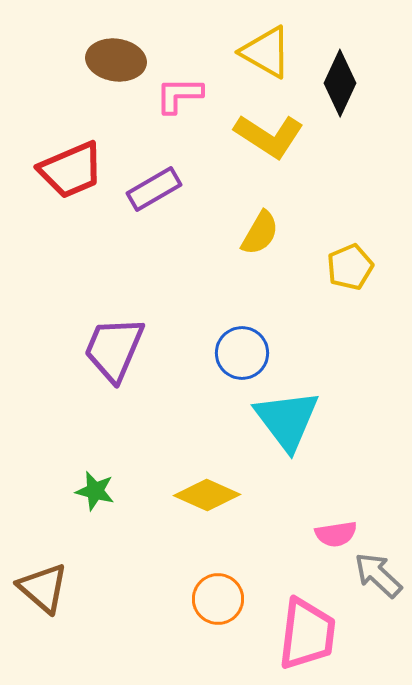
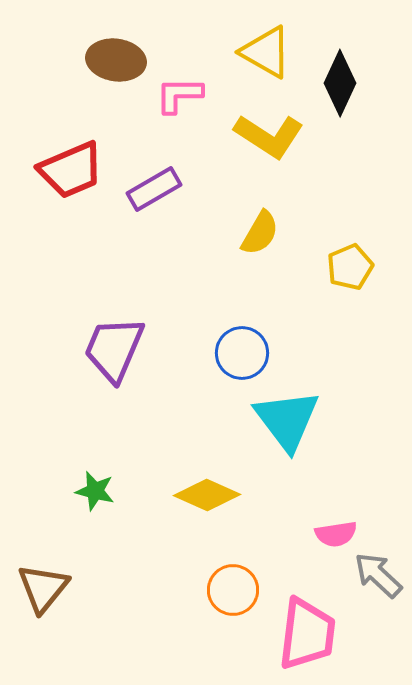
brown triangle: rotated 28 degrees clockwise
orange circle: moved 15 px right, 9 px up
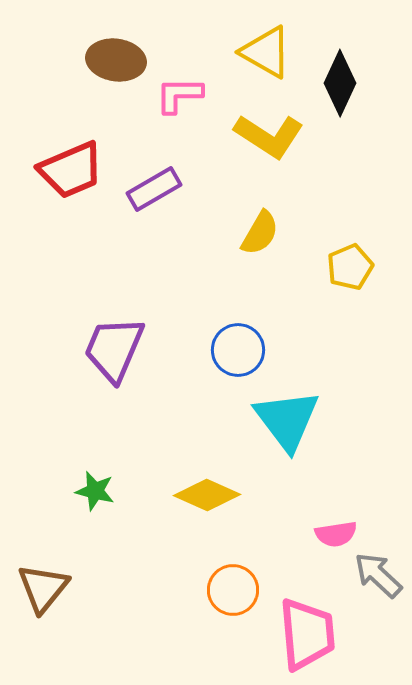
blue circle: moved 4 px left, 3 px up
pink trapezoid: rotated 12 degrees counterclockwise
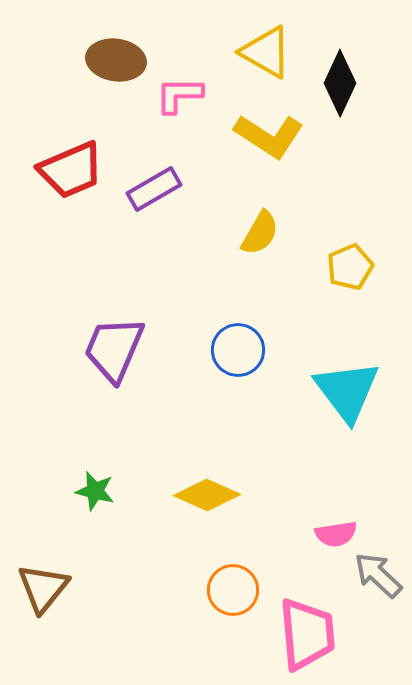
cyan triangle: moved 60 px right, 29 px up
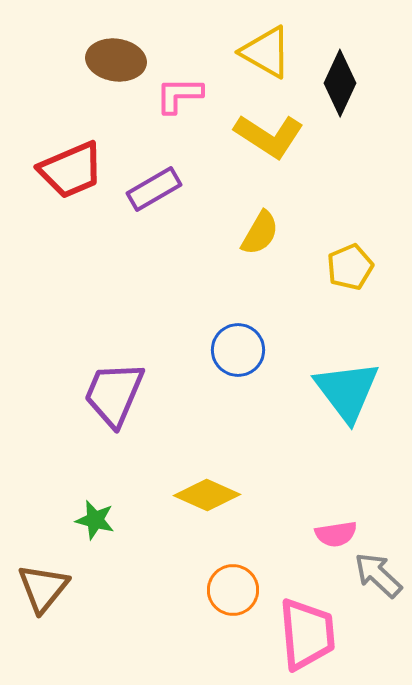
purple trapezoid: moved 45 px down
green star: moved 29 px down
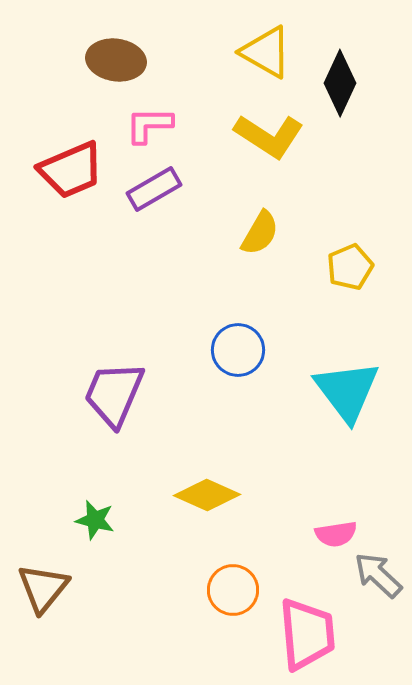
pink L-shape: moved 30 px left, 30 px down
